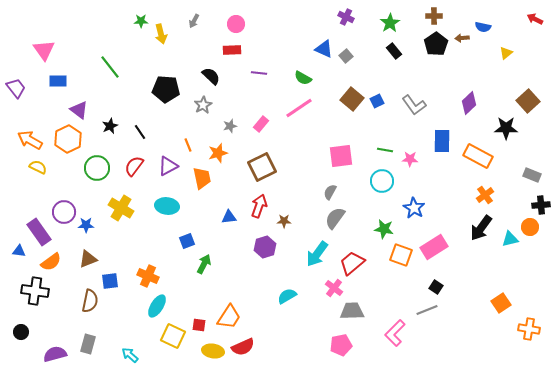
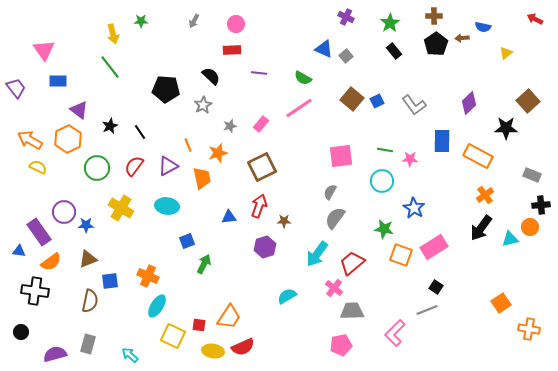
yellow arrow at (161, 34): moved 48 px left
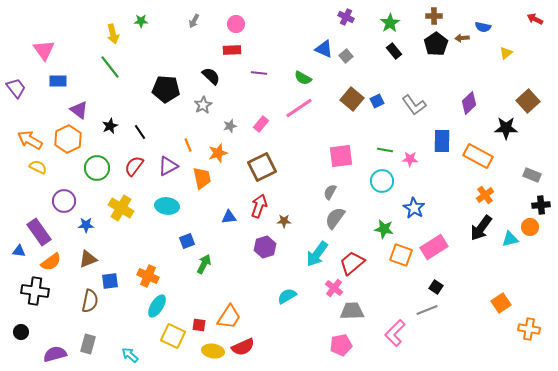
purple circle at (64, 212): moved 11 px up
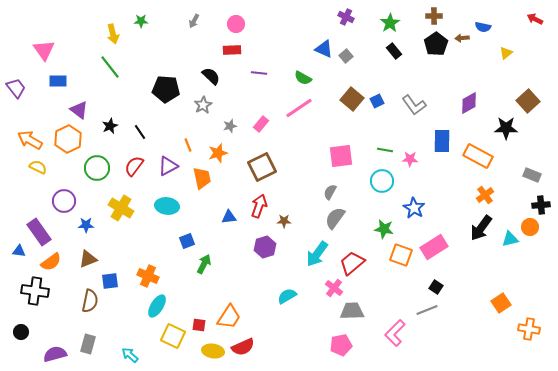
purple diamond at (469, 103): rotated 15 degrees clockwise
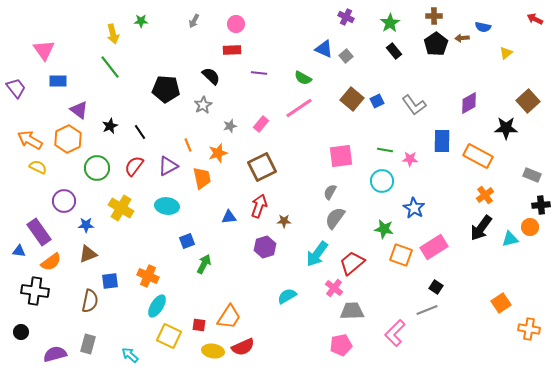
brown triangle at (88, 259): moved 5 px up
yellow square at (173, 336): moved 4 px left
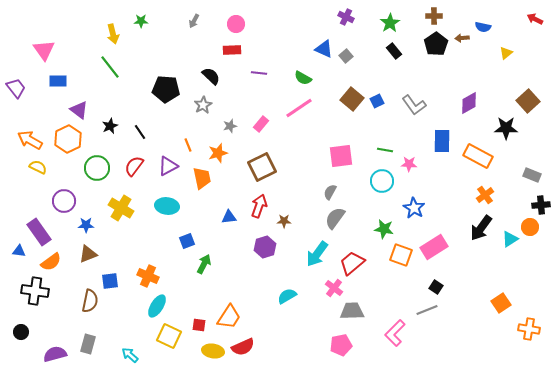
pink star at (410, 159): moved 1 px left, 5 px down
cyan triangle at (510, 239): rotated 18 degrees counterclockwise
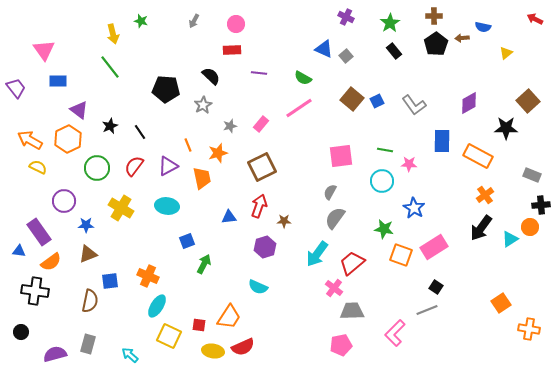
green star at (141, 21): rotated 16 degrees clockwise
cyan semicircle at (287, 296): moved 29 px left, 9 px up; rotated 126 degrees counterclockwise
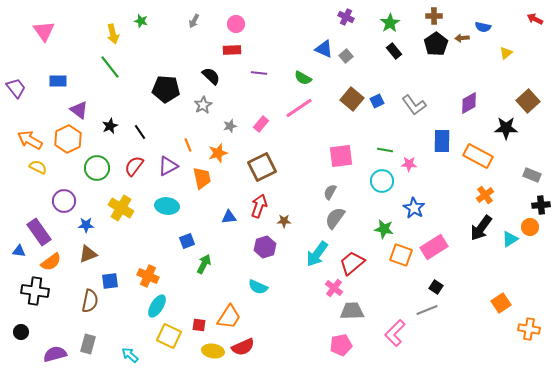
pink triangle at (44, 50): moved 19 px up
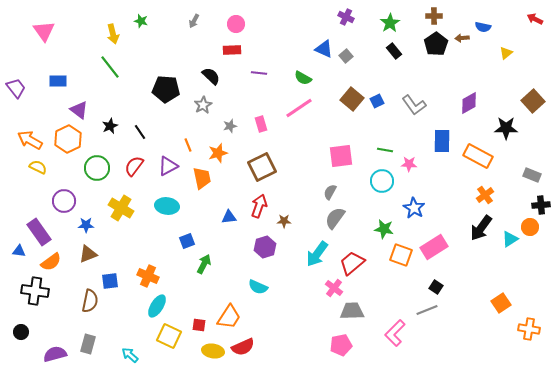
brown square at (528, 101): moved 5 px right
pink rectangle at (261, 124): rotated 56 degrees counterclockwise
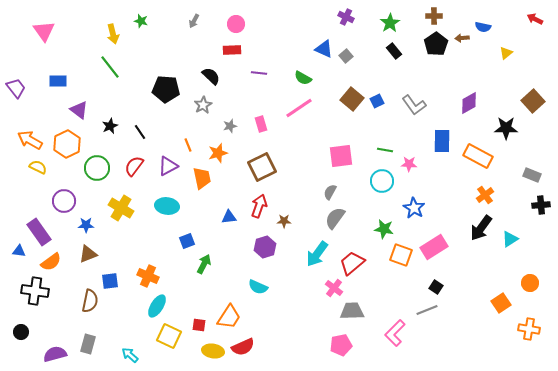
orange hexagon at (68, 139): moved 1 px left, 5 px down
orange circle at (530, 227): moved 56 px down
